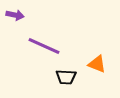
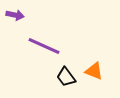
orange triangle: moved 3 px left, 7 px down
black trapezoid: rotated 50 degrees clockwise
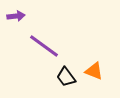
purple arrow: moved 1 px right, 1 px down; rotated 18 degrees counterclockwise
purple line: rotated 12 degrees clockwise
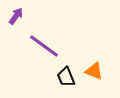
purple arrow: rotated 48 degrees counterclockwise
black trapezoid: rotated 15 degrees clockwise
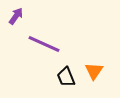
purple line: moved 2 px up; rotated 12 degrees counterclockwise
orange triangle: rotated 42 degrees clockwise
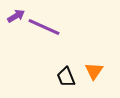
purple arrow: rotated 24 degrees clockwise
purple line: moved 17 px up
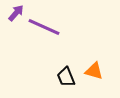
purple arrow: moved 3 px up; rotated 18 degrees counterclockwise
orange triangle: rotated 48 degrees counterclockwise
